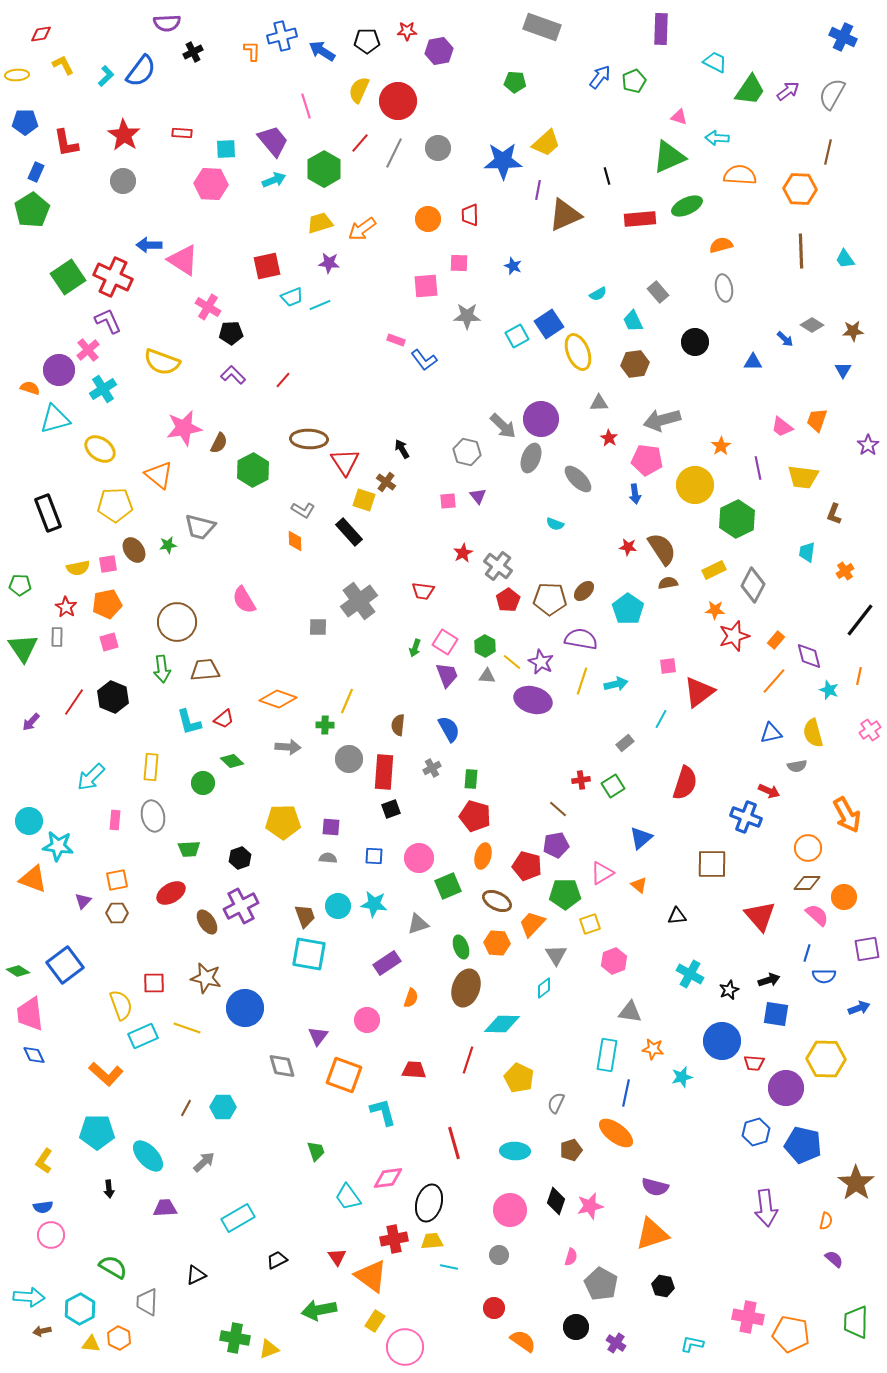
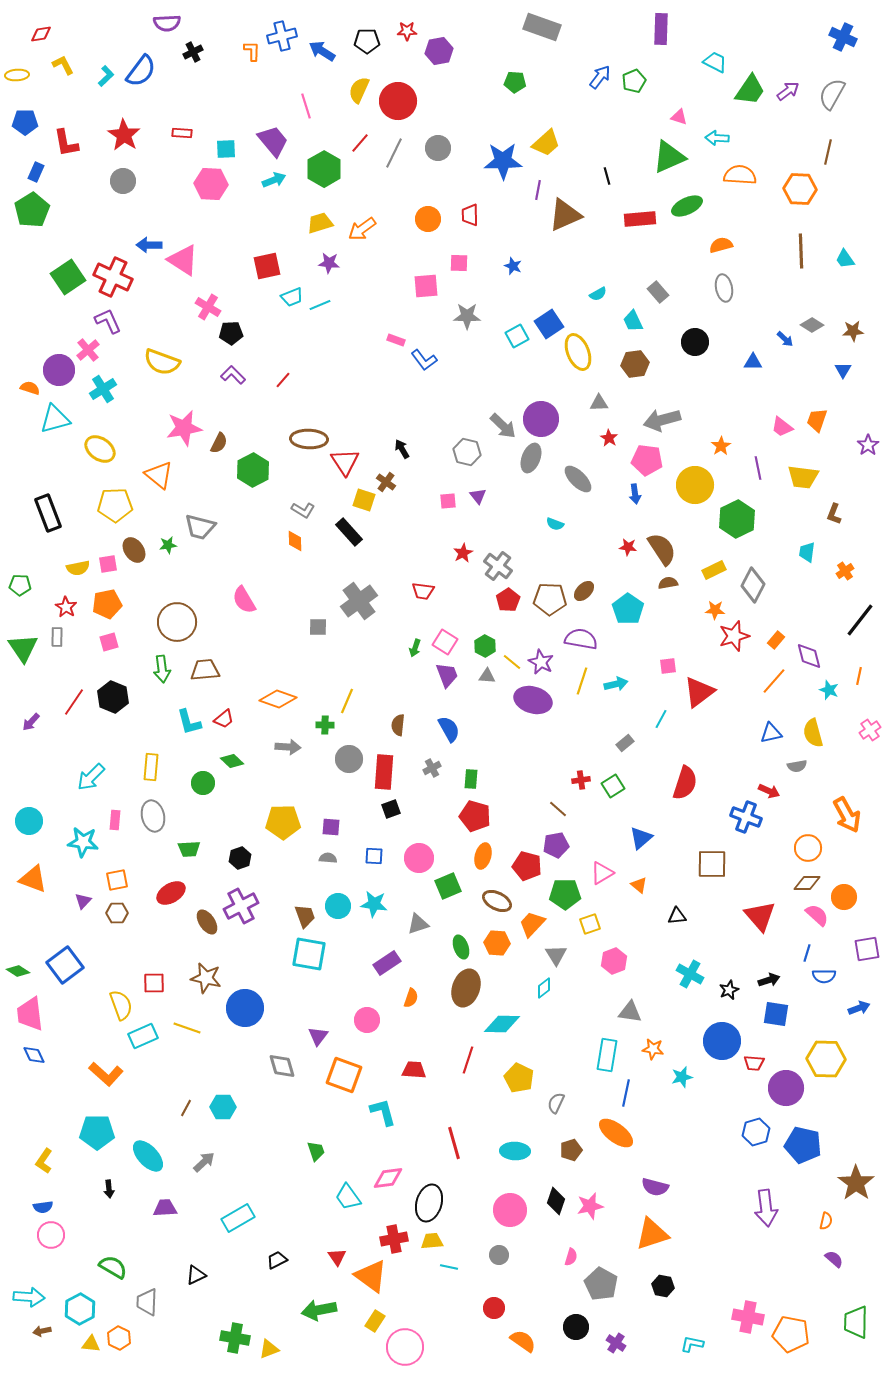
cyan star at (58, 846): moved 25 px right, 4 px up
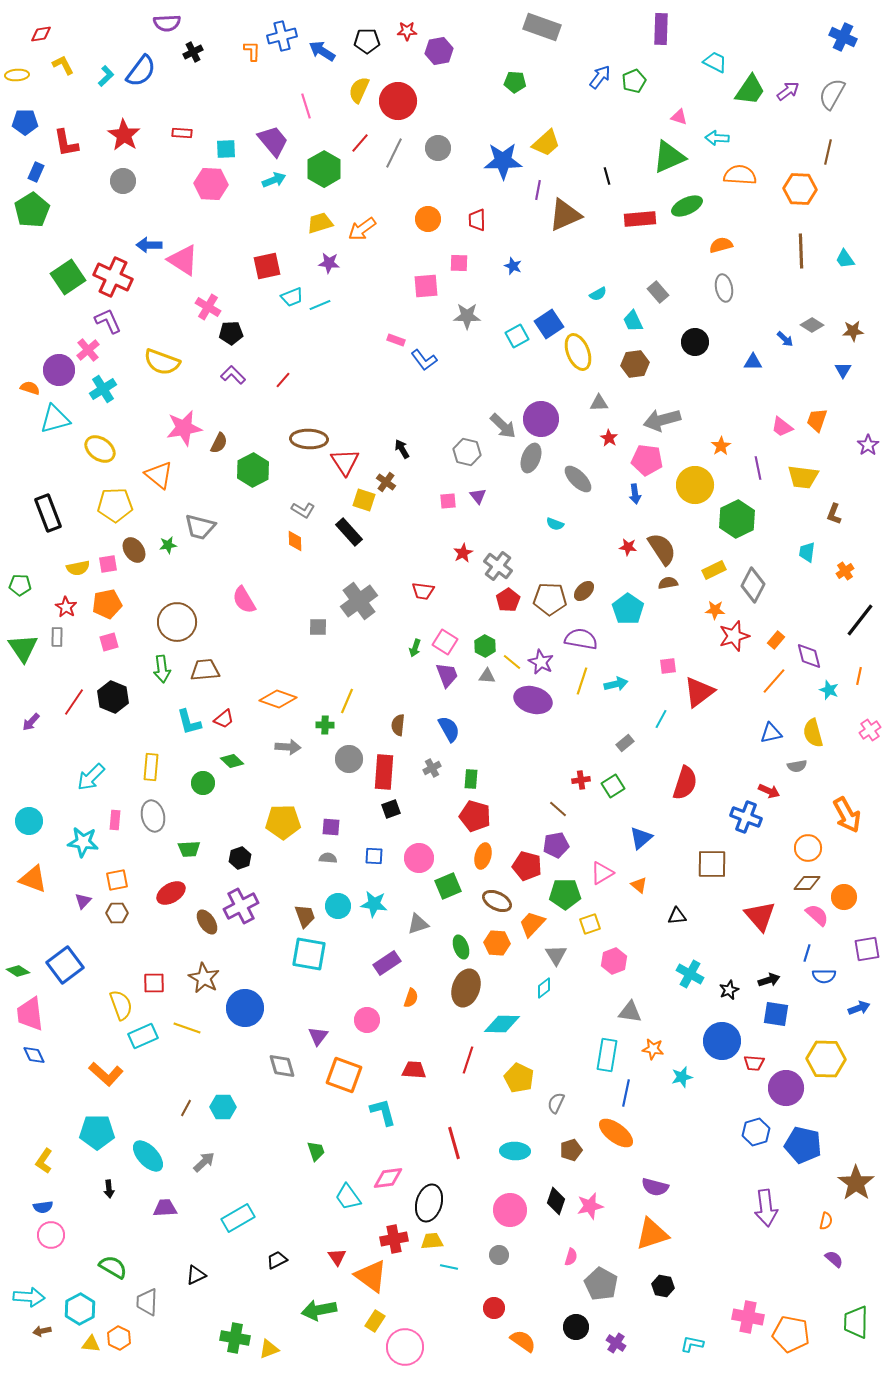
red trapezoid at (470, 215): moved 7 px right, 5 px down
brown star at (206, 978): moved 2 px left; rotated 16 degrees clockwise
